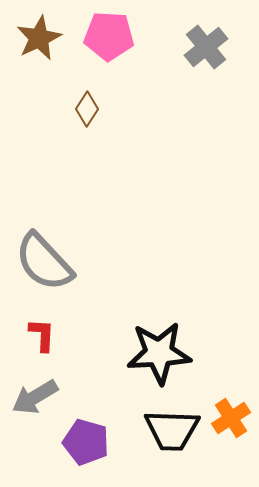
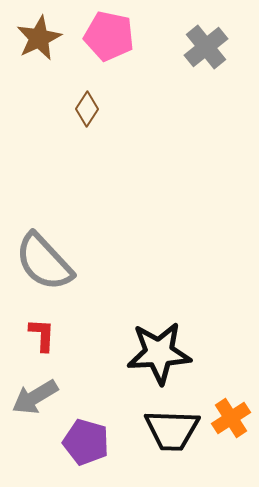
pink pentagon: rotated 9 degrees clockwise
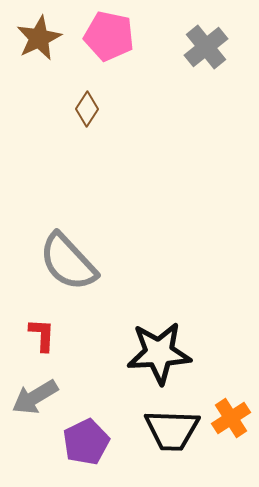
gray semicircle: moved 24 px right
purple pentagon: rotated 30 degrees clockwise
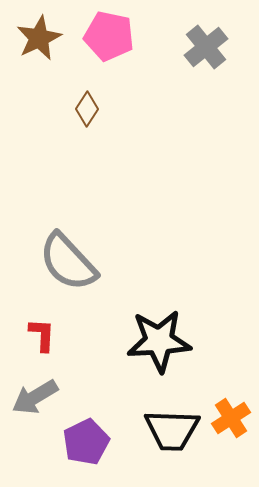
black star: moved 12 px up
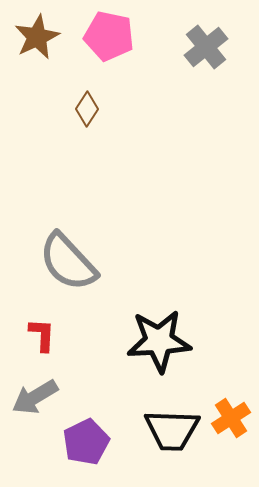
brown star: moved 2 px left, 1 px up
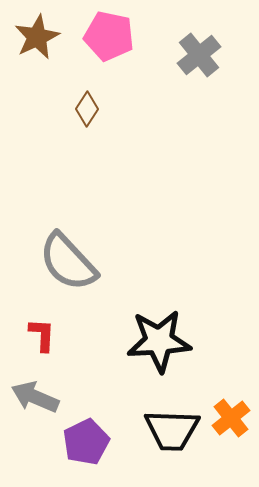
gray cross: moved 7 px left, 8 px down
gray arrow: rotated 54 degrees clockwise
orange cross: rotated 6 degrees counterclockwise
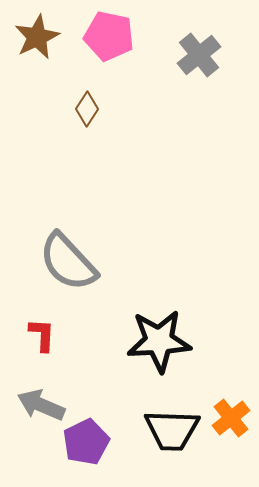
gray arrow: moved 6 px right, 8 px down
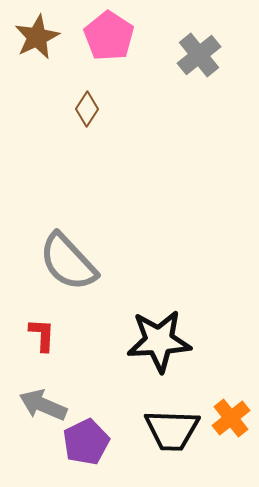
pink pentagon: rotated 21 degrees clockwise
gray arrow: moved 2 px right
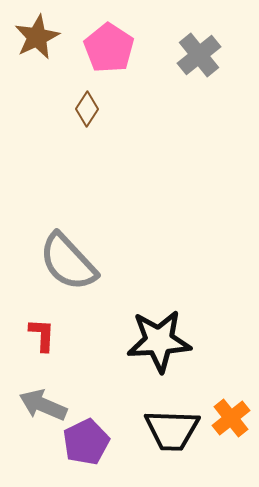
pink pentagon: moved 12 px down
